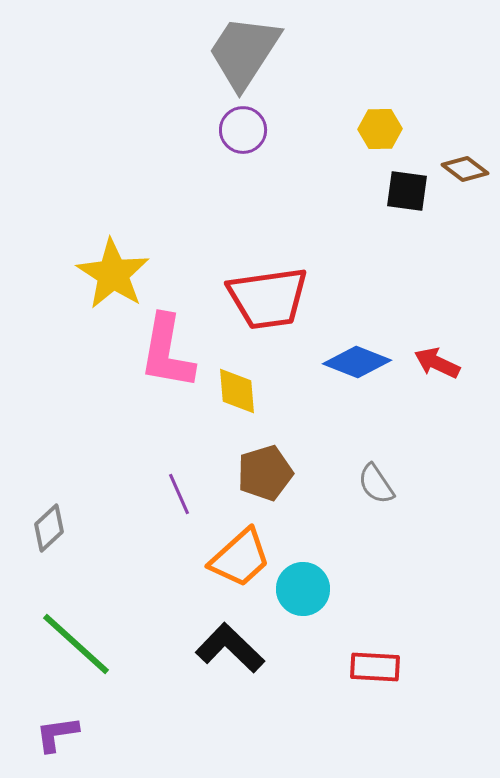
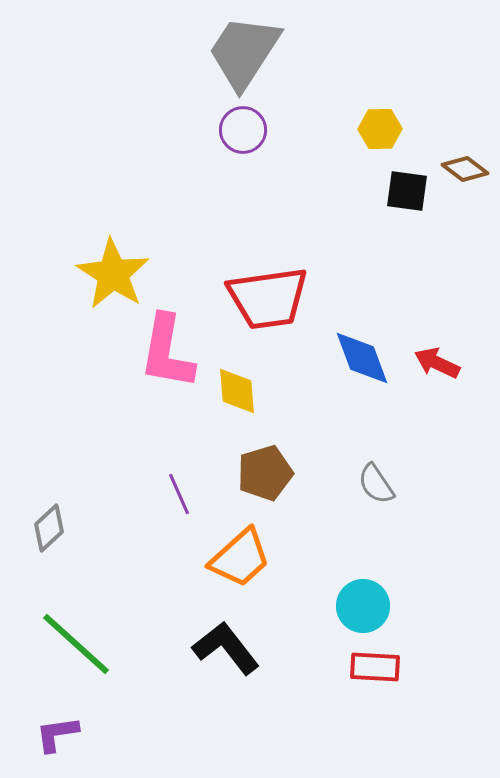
blue diamond: moved 5 px right, 4 px up; rotated 48 degrees clockwise
cyan circle: moved 60 px right, 17 px down
black L-shape: moved 4 px left; rotated 8 degrees clockwise
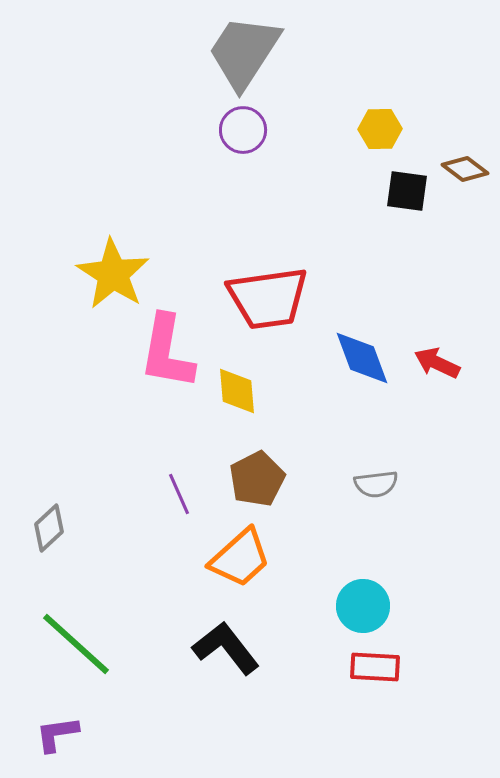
brown pentagon: moved 8 px left, 6 px down; rotated 10 degrees counterclockwise
gray semicircle: rotated 63 degrees counterclockwise
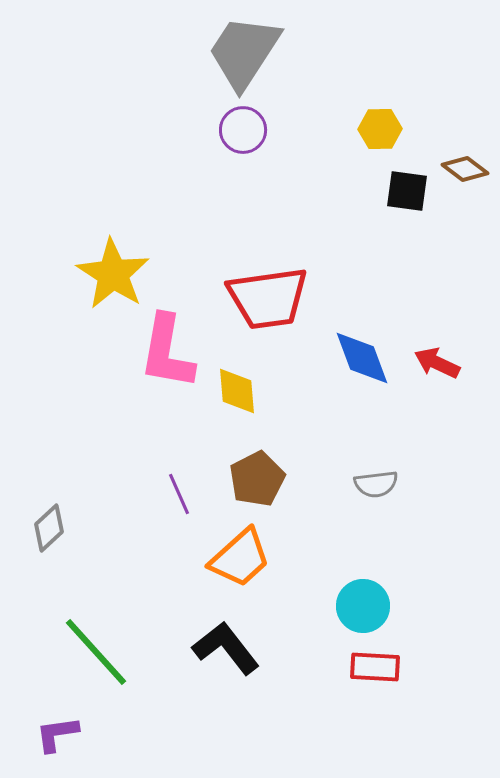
green line: moved 20 px right, 8 px down; rotated 6 degrees clockwise
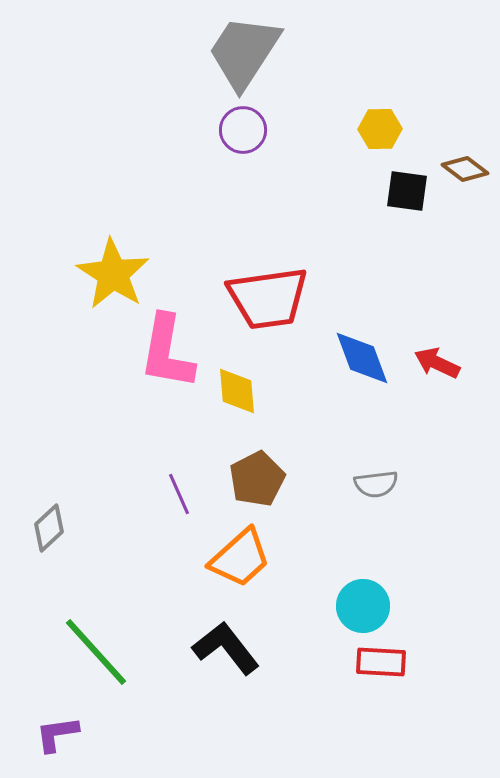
red rectangle: moved 6 px right, 5 px up
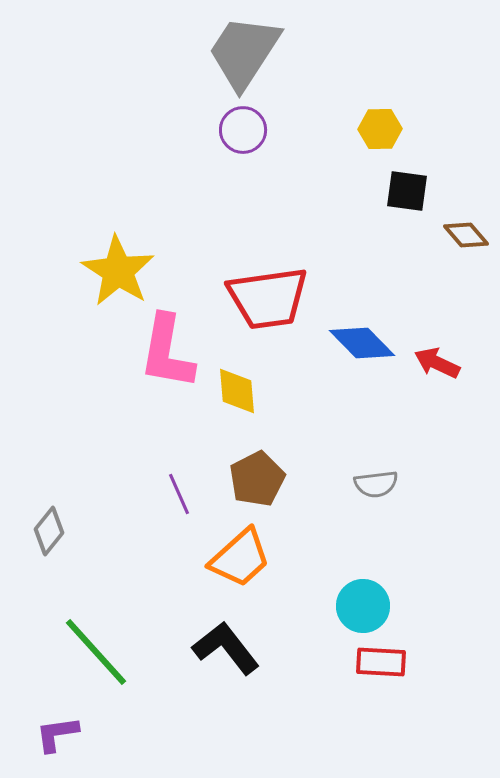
brown diamond: moved 1 px right, 66 px down; rotated 12 degrees clockwise
yellow star: moved 5 px right, 3 px up
blue diamond: moved 15 px up; rotated 24 degrees counterclockwise
gray diamond: moved 3 px down; rotated 9 degrees counterclockwise
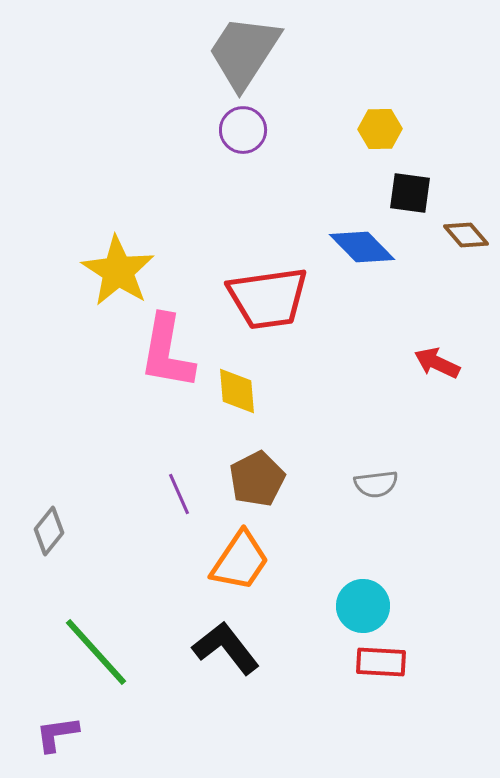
black square: moved 3 px right, 2 px down
blue diamond: moved 96 px up
orange trapezoid: moved 3 px down; rotated 14 degrees counterclockwise
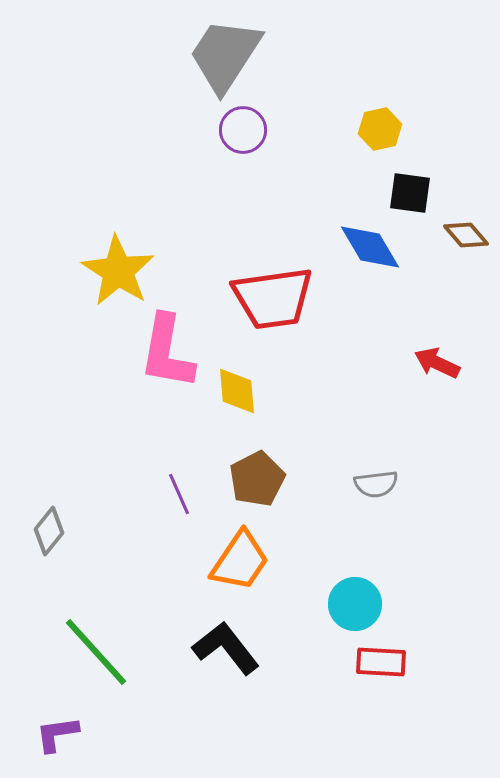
gray trapezoid: moved 19 px left, 3 px down
yellow hexagon: rotated 12 degrees counterclockwise
blue diamond: moved 8 px right; rotated 14 degrees clockwise
red trapezoid: moved 5 px right
cyan circle: moved 8 px left, 2 px up
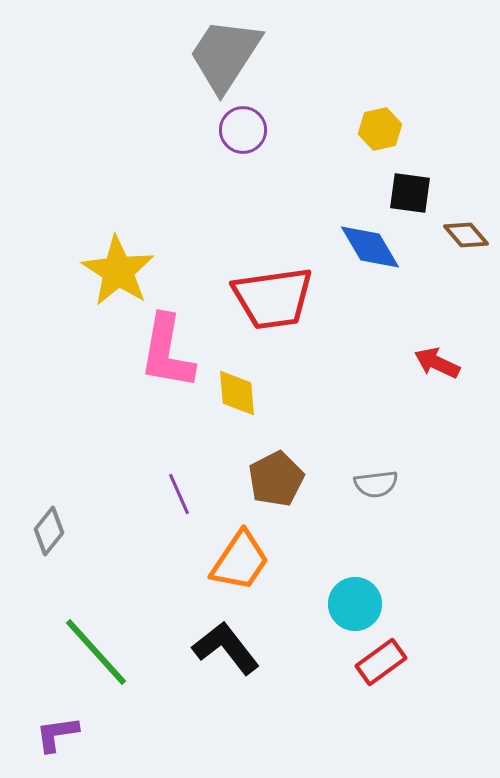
yellow diamond: moved 2 px down
brown pentagon: moved 19 px right
red rectangle: rotated 39 degrees counterclockwise
